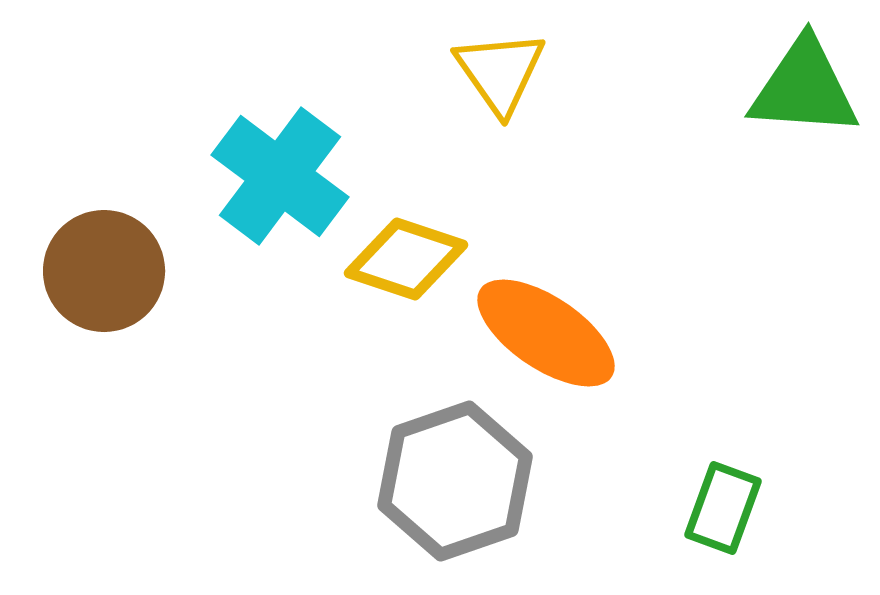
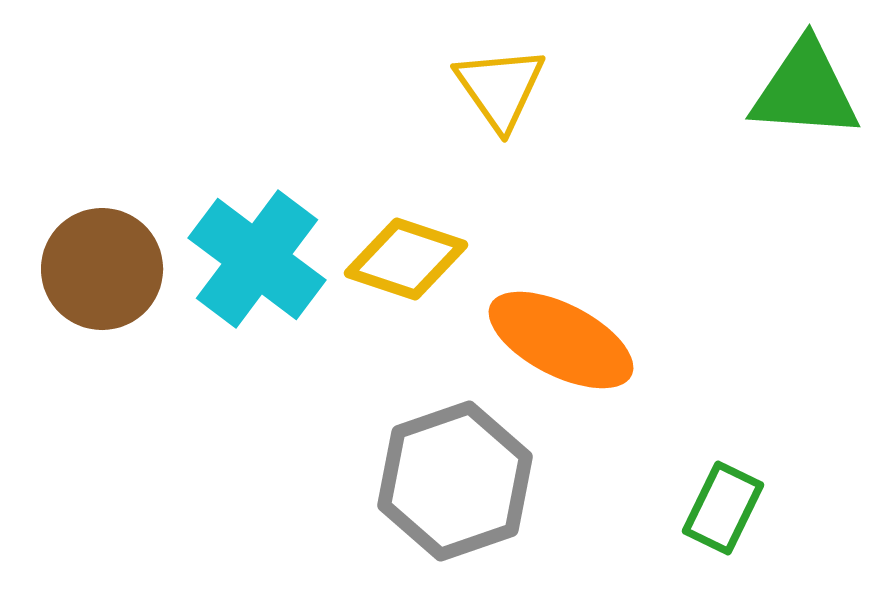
yellow triangle: moved 16 px down
green triangle: moved 1 px right, 2 px down
cyan cross: moved 23 px left, 83 px down
brown circle: moved 2 px left, 2 px up
orange ellipse: moved 15 px right, 7 px down; rotated 7 degrees counterclockwise
green rectangle: rotated 6 degrees clockwise
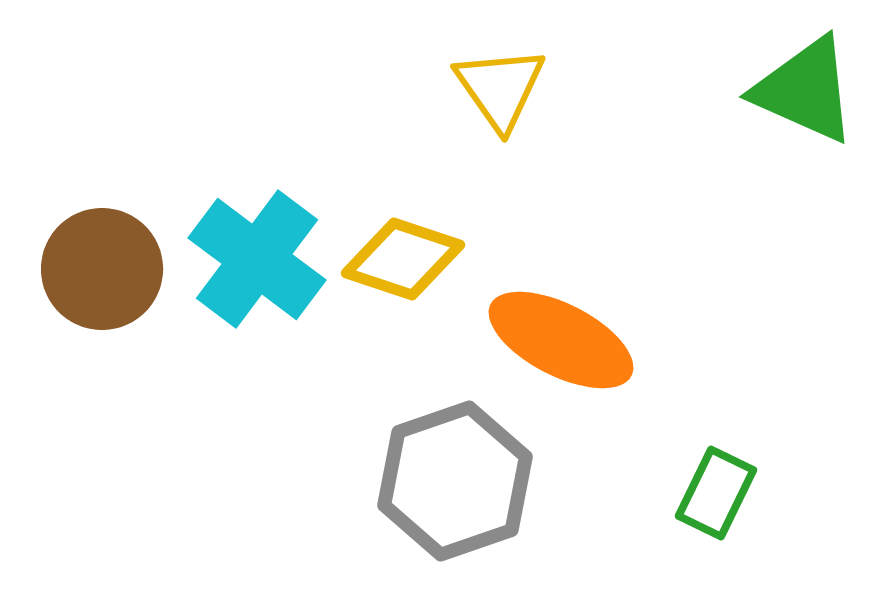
green triangle: rotated 20 degrees clockwise
yellow diamond: moved 3 px left
green rectangle: moved 7 px left, 15 px up
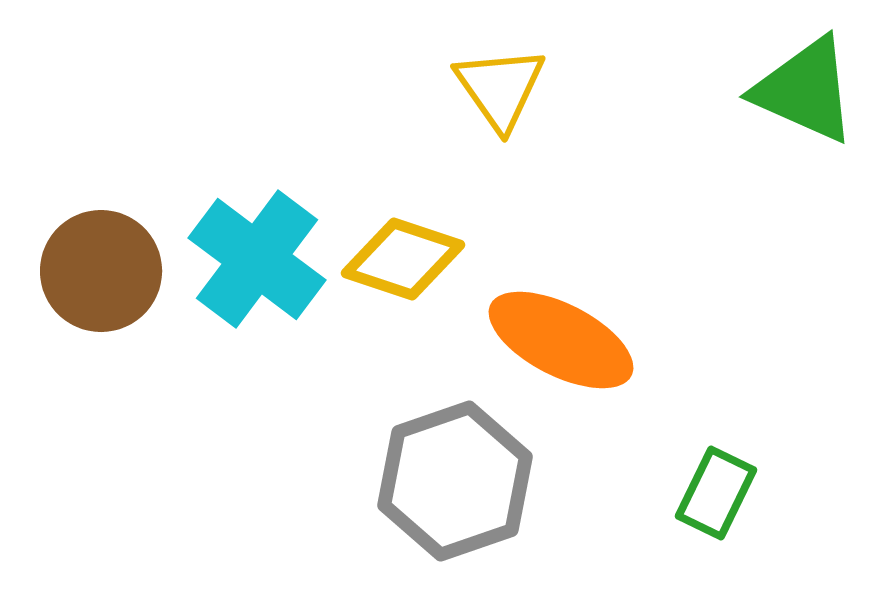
brown circle: moved 1 px left, 2 px down
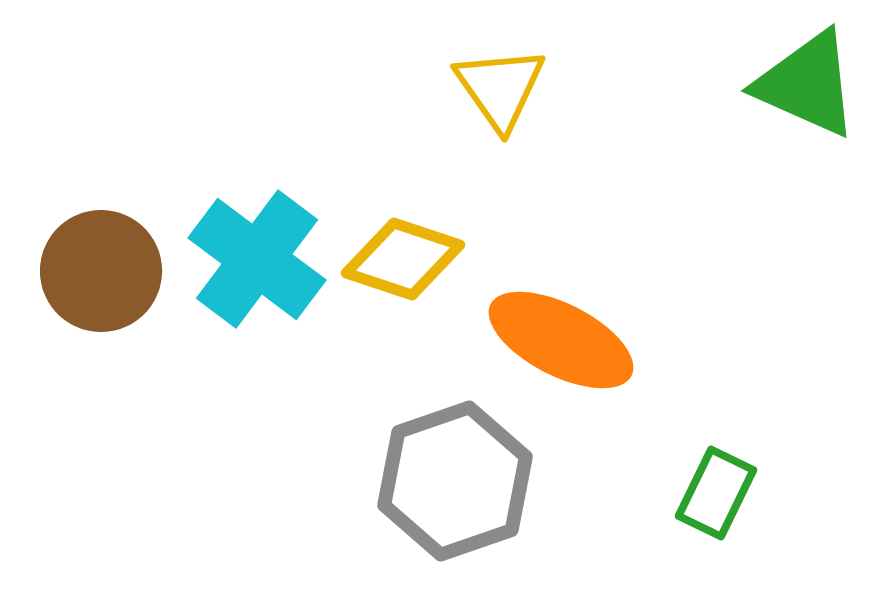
green triangle: moved 2 px right, 6 px up
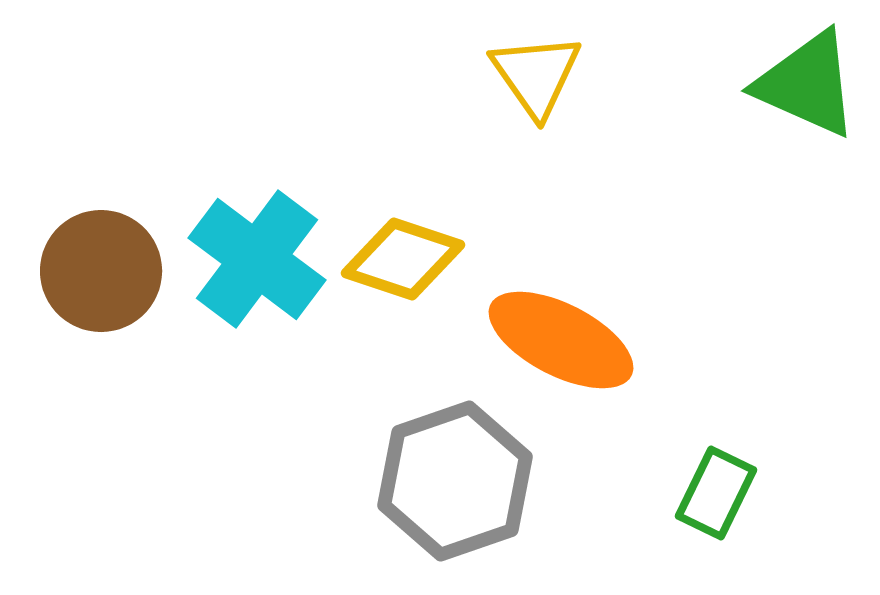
yellow triangle: moved 36 px right, 13 px up
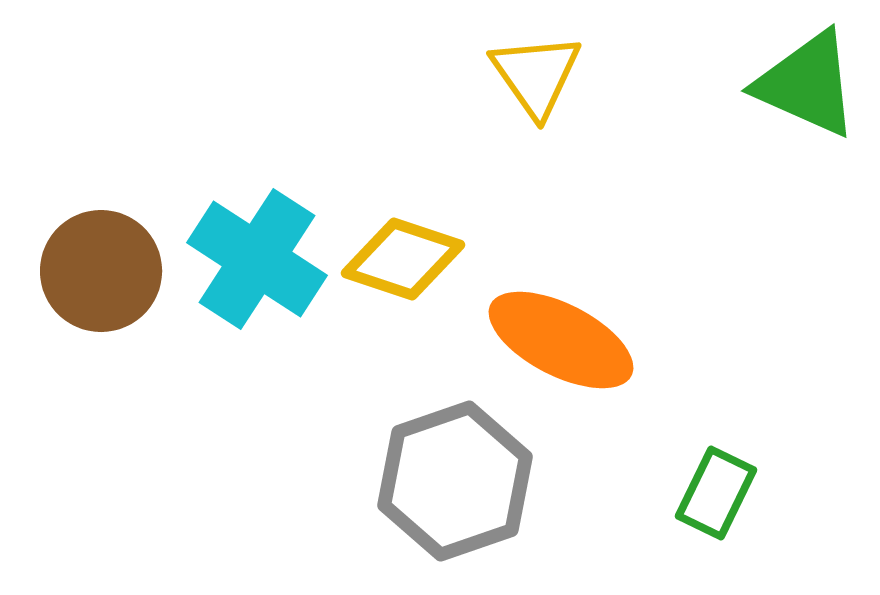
cyan cross: rotated 4 degrees counterclockwise
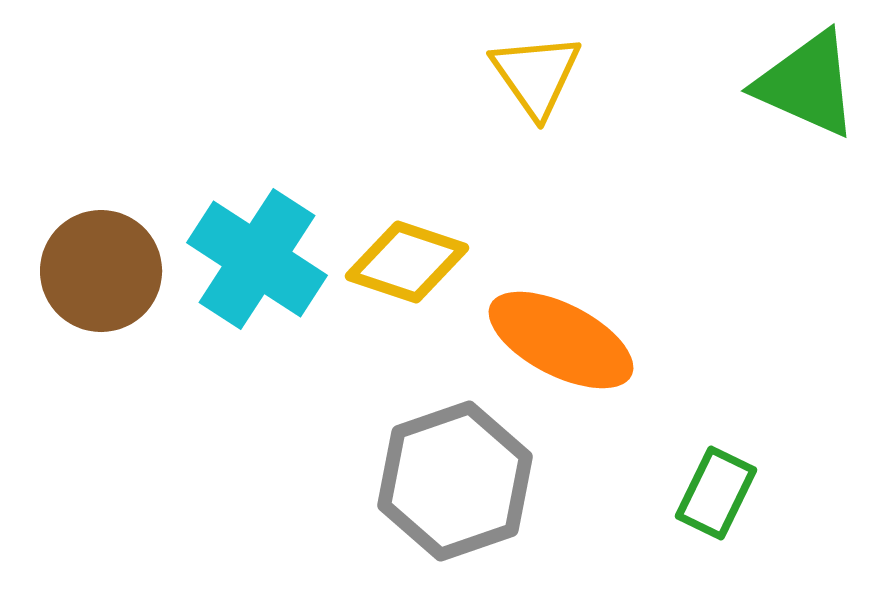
yellow diamond: moved 4 px right, 3 px down
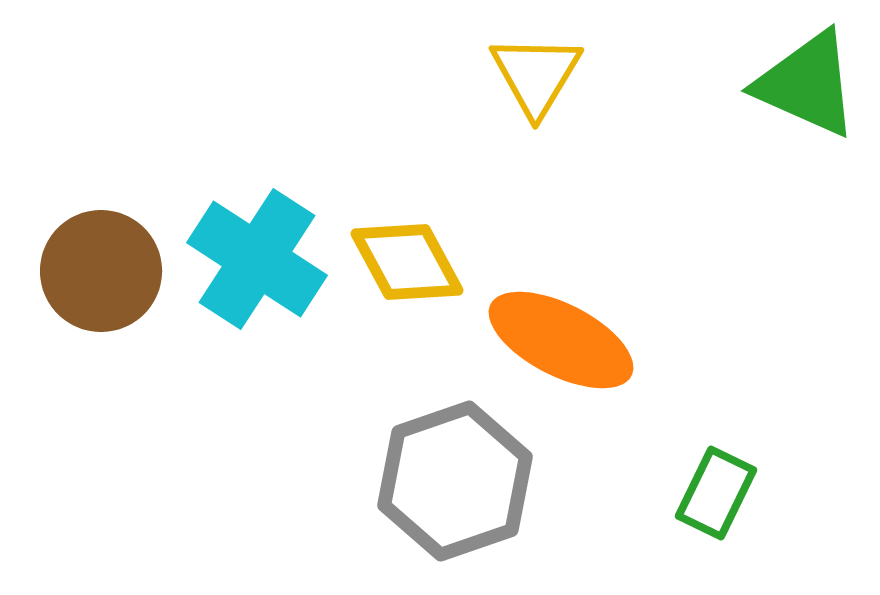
yellow triangle: rotated 6 degrees clockwise
yellow diamond: rotated 43 degrees clockwise
